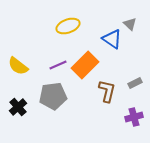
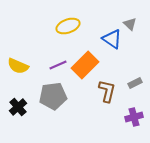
yellow semicircle: rotated 15 degrees counterclockwise
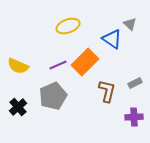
orange rectangle: moved 3 px up
gray pentagon: rotated 16 degrees counterclockwise
purple cross: rotated 12 degrees clockwise
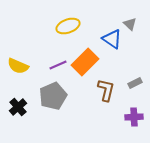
brown L-shape: moved 1 px left, 1 px up
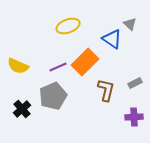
purple line: moved 2 px down
black cross: moved 4 px right, 2 px down
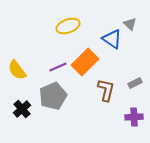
yellow semicircle: moved 1 px left, 4 px down; rotated 30 degrees clockwise
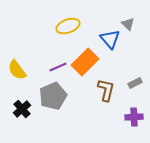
gray triangle: moved 2 px left
blue triangle: moved 2 px left; rotated 15 degrees clockwise
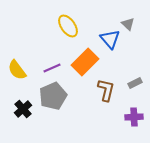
yellow ellipse: rotated 75 degrees clockwise
purple line: moved 6 px left, 1 px down
black cross: moved 1 px right
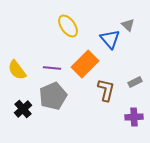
gray triangle: moved 1 px down
orange rectangle: moved 2 px down
purple line: rotated 30 degrees clockwise
gray rectangle: moved 1 px up
